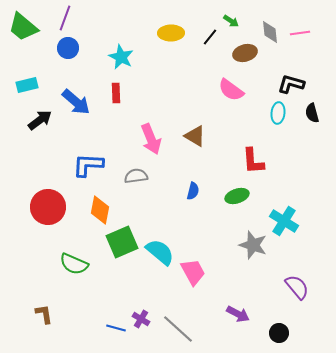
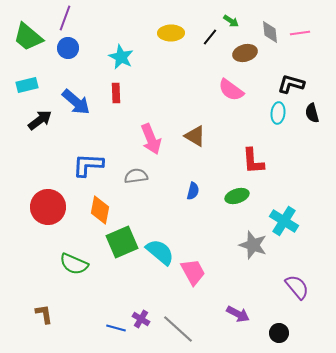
green trapezoid: moved 5 px right, 10 px down
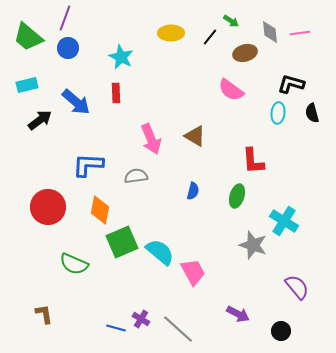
green ellipse: rotated 55 degrees counterclockwise
black circle: moved 2 px right, 2 px up
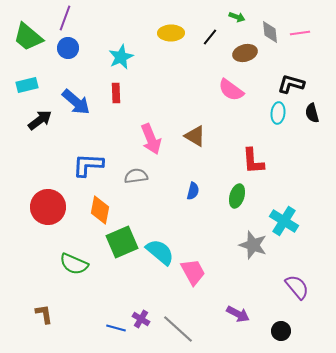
green arrow: moved 6 px right, 4 px up; rotated 14 degrees counterclockwise
cyan star: rotated 20 degrees clockwise
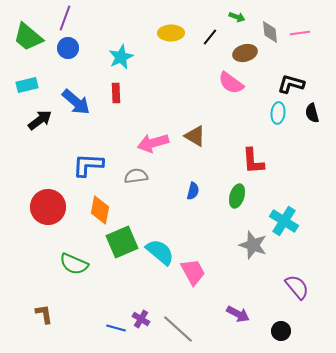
pink semicircle: moved 7 px up
pink arrow: moved 2 px right, 4 px down; rotated 96 degrees clockwise
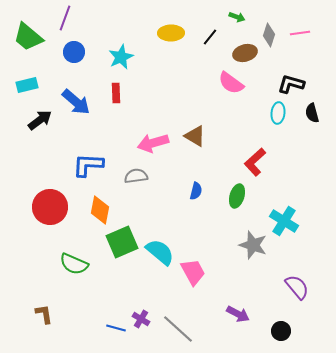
gray diamond: moved 1 px left, 3 px down; rotated 25 degrees clockwise
blue circle: moved 6 px right, 4 px down
red L-shape: moved 2 px right, 1 px down; rotated 52 degrees clockwise
blue semicircle: moved 3 px right
red circle: moved 2 px right
